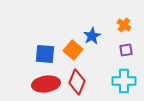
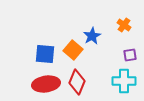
purple square: moved 4 px right, 5 px down
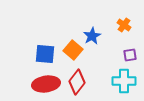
red diamond: rotated 15 degrees clockwise
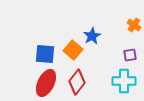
orange cross: moved 10 px right
red ellipse: moved 1 px up; rotated 56 degrees counterclockwise
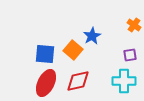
red diamond: moved 1 px right, 1 px up; rotated 40 degrees clockwise
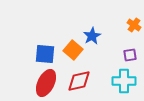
red diamond: moved 1 px right
